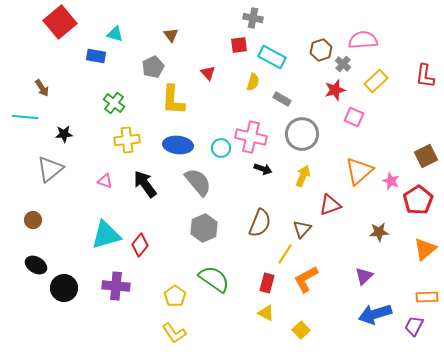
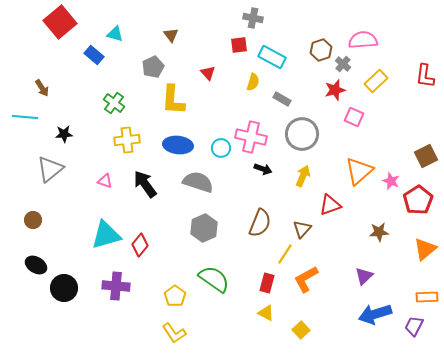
blue rectangle at (96, 56): moved 2 px left, 1 px up; rotated 30 degrees clockwise
gray semicircle at (198, 182): rotated 32 degrees counterclockwise
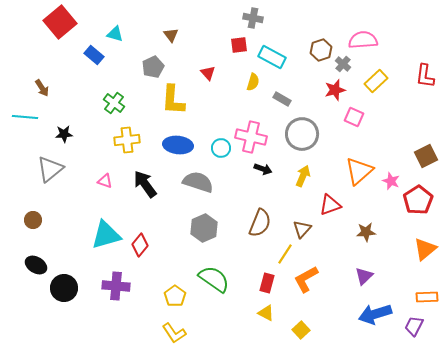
brown star at (379, 232): moved 13 px left
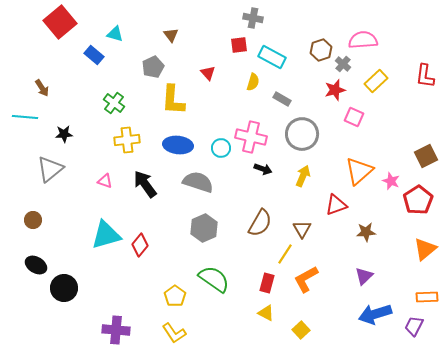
red triangle at (330, 205): moved 6 px right
brown semicircle at (260, 223): rotated 8 degrees clockwise
brown triangle at (302, 229): rotated 12 degrees counterclockwise
purple cross at (116, 286): moved 44 px down
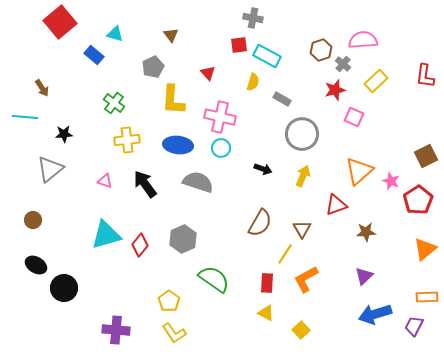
cyan rectangle at (272, 57): moved 5 px left, 1 px up
pink cross at (251, 137): moved 31 px left, 20 px up
gray hexagon at (204, 228): moved 21 px left, 11 px down
red rectangle at (267, 283): rotated 12 degrees counterclockwise
yellow pentagon at (175, 296): moved 6 px left, 5 px down
